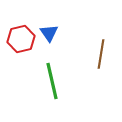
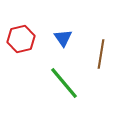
blue triangle: moved 14 px right, 5 px down
green line: moved 12 px right, 2 px down; rotated 27 degrees counterclockwise
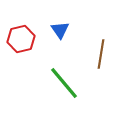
blue triangle: moved 3 px left, 8 px up
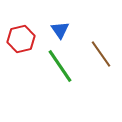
brown line: rotated 44 degrees counterclockwise
green line: moved 4 px left, 17 px up; rotated 6 degrees clockwise
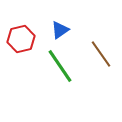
blue triangle: rotated 30 degrees clockwise
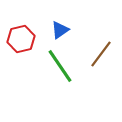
brown line: rotated 72 degrees clockwise
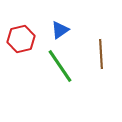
brown line: rotated 40 degrees counterclockwise
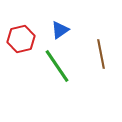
brown line: rotated 8 degrees counterclockwise
green line: moved 3 px left
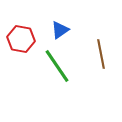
red hexagon: rotated 24 degrees clockwise
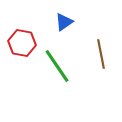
blue triangle: moved 4 px right, 8 px up
red hexagon: moved 1 px right, 4 px down
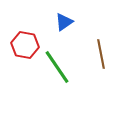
red hexagon: moved 3 px right, 2 px down
green line: moved 1 px down
